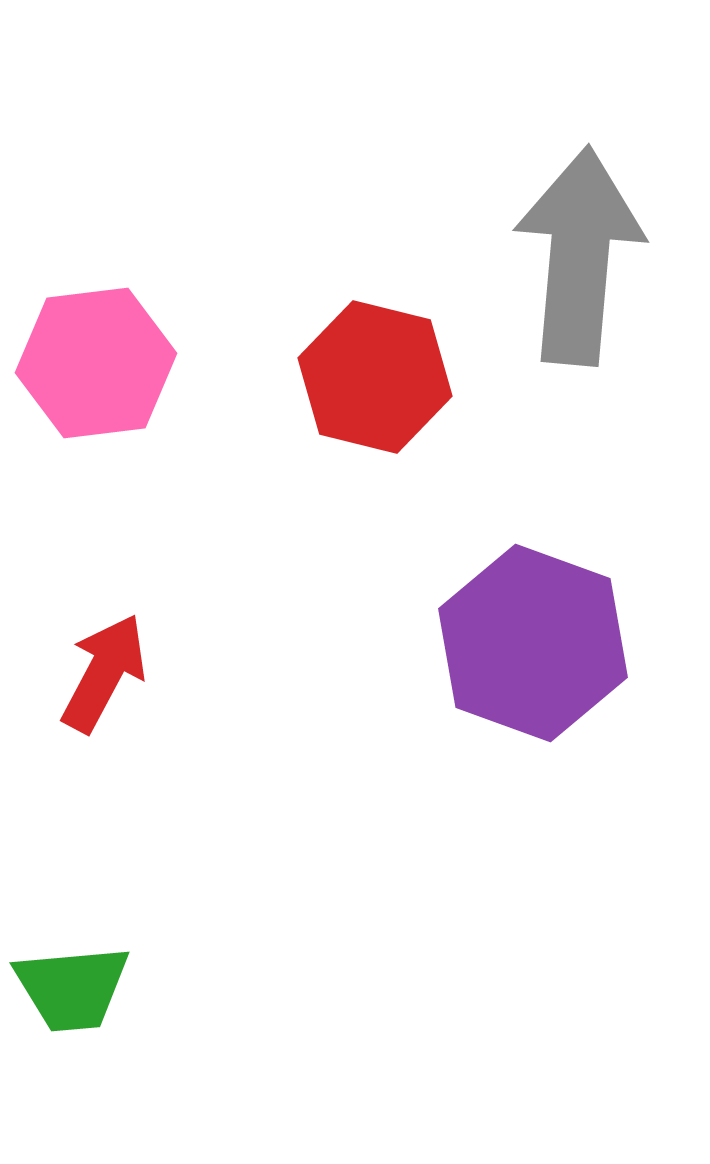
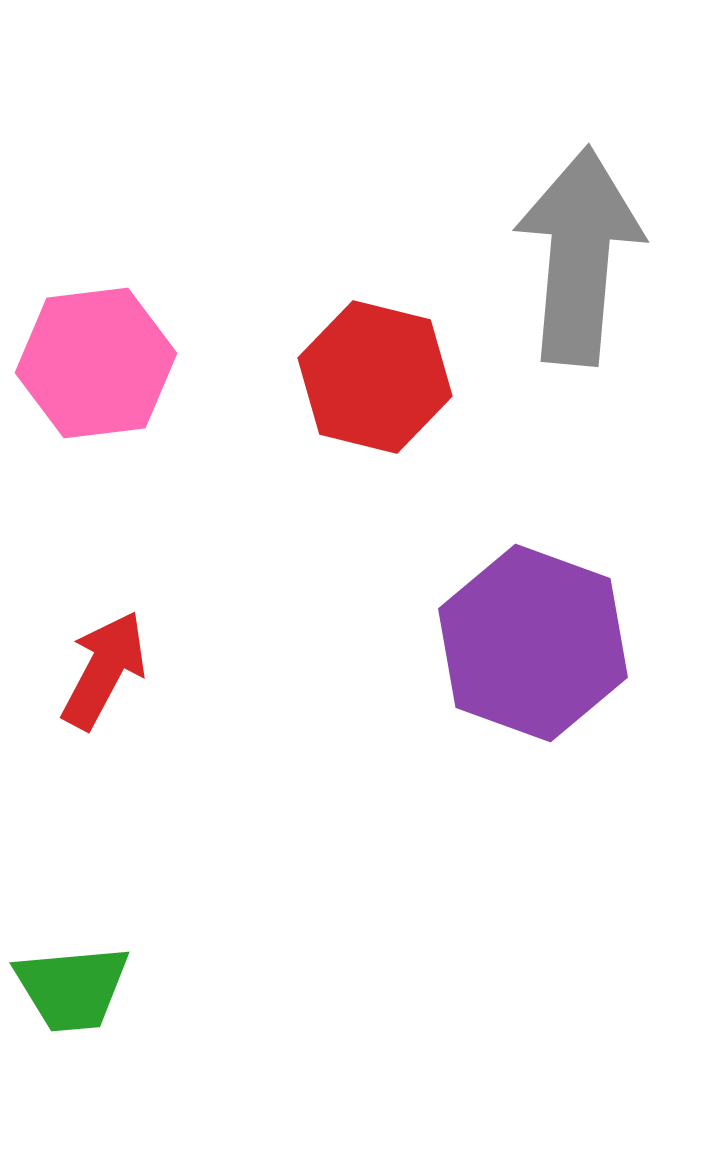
red arrow: moved 3 px up
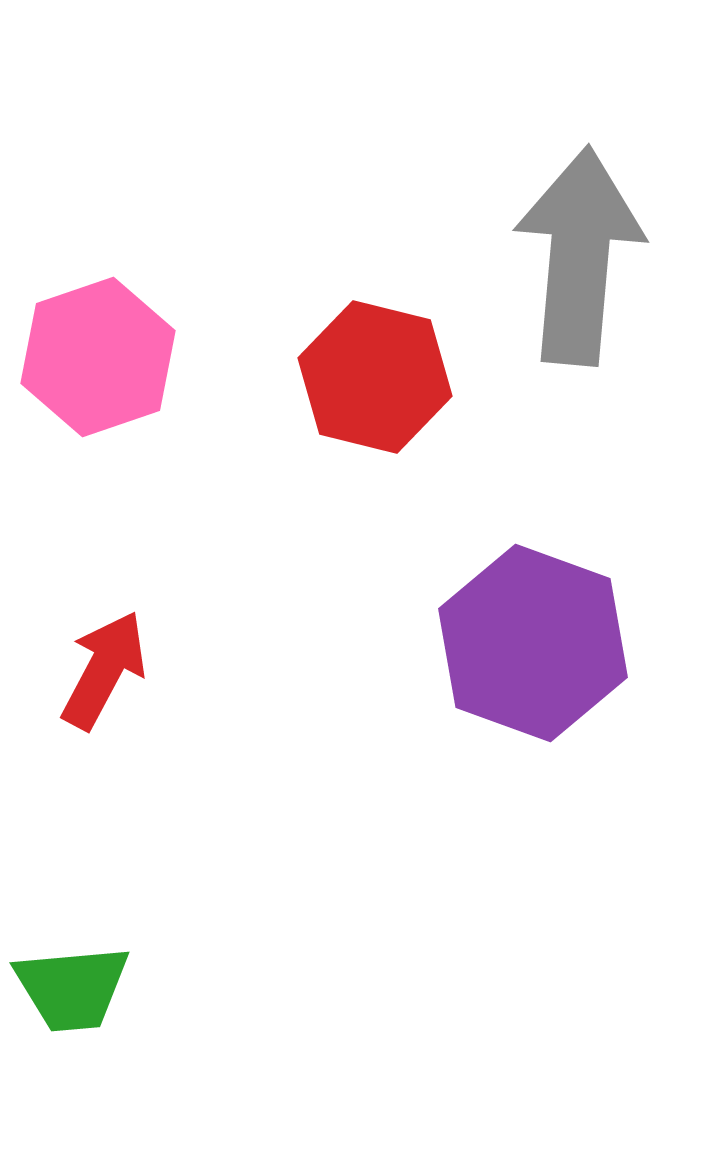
pink hexagon: moved 2 px right, 6 px up; rotated 12 degrees counterclockwise
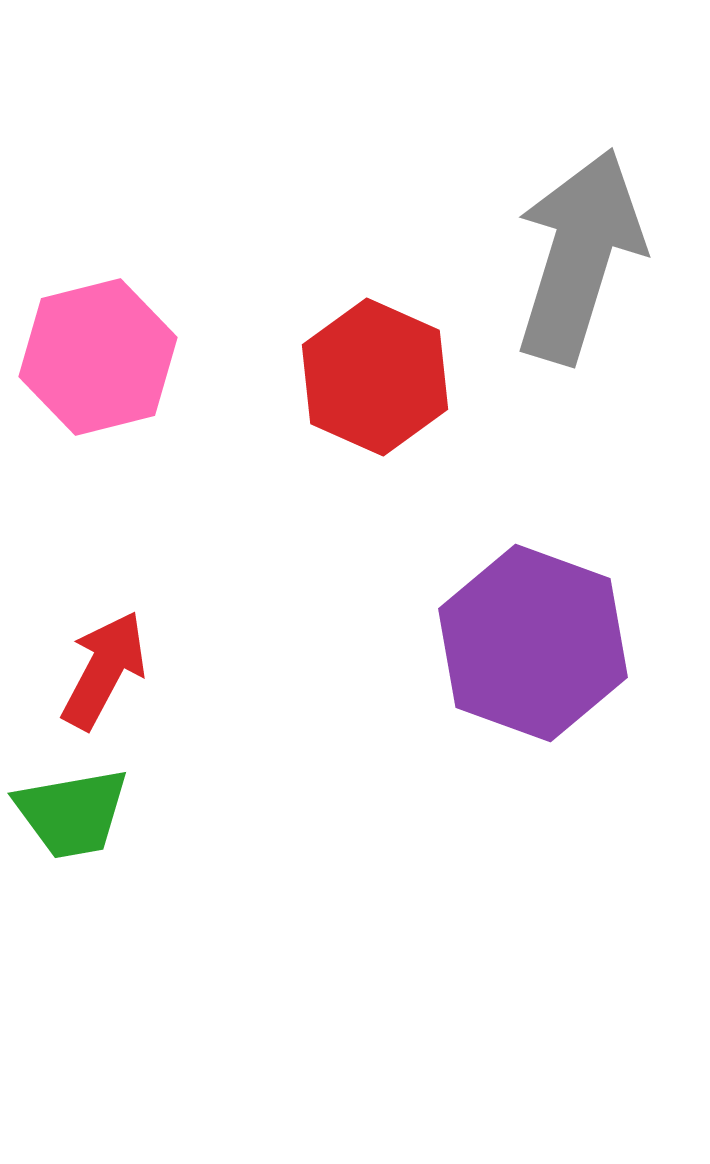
gray arrow: rotated 12 degrees clockwise
pink hexagon: rotated 5 degrees clockwise
red hexagon: rotated 10 degrees clockwise
green trapezoid: moved 175 px up; rotated 5 degrees counterclockwise
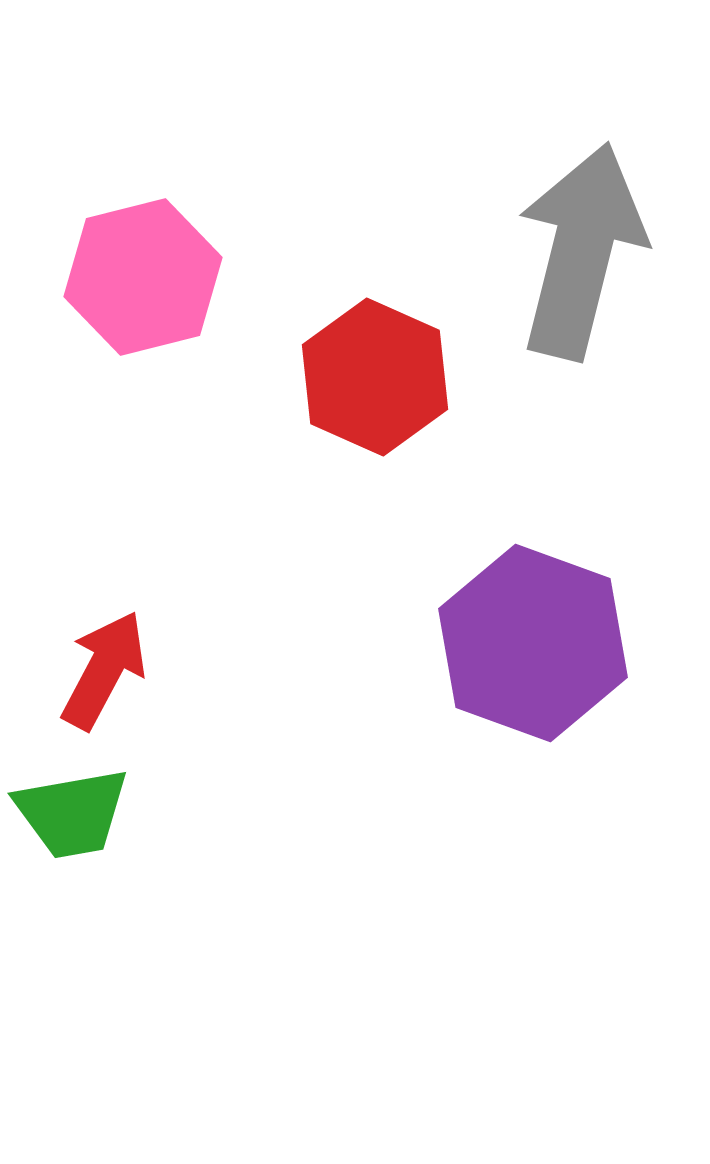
gray arrow: moved 2 px right, 5 px up; rotated 3 degrees counterclockwise
pink hexagon: moved 45 px right, 80 px up
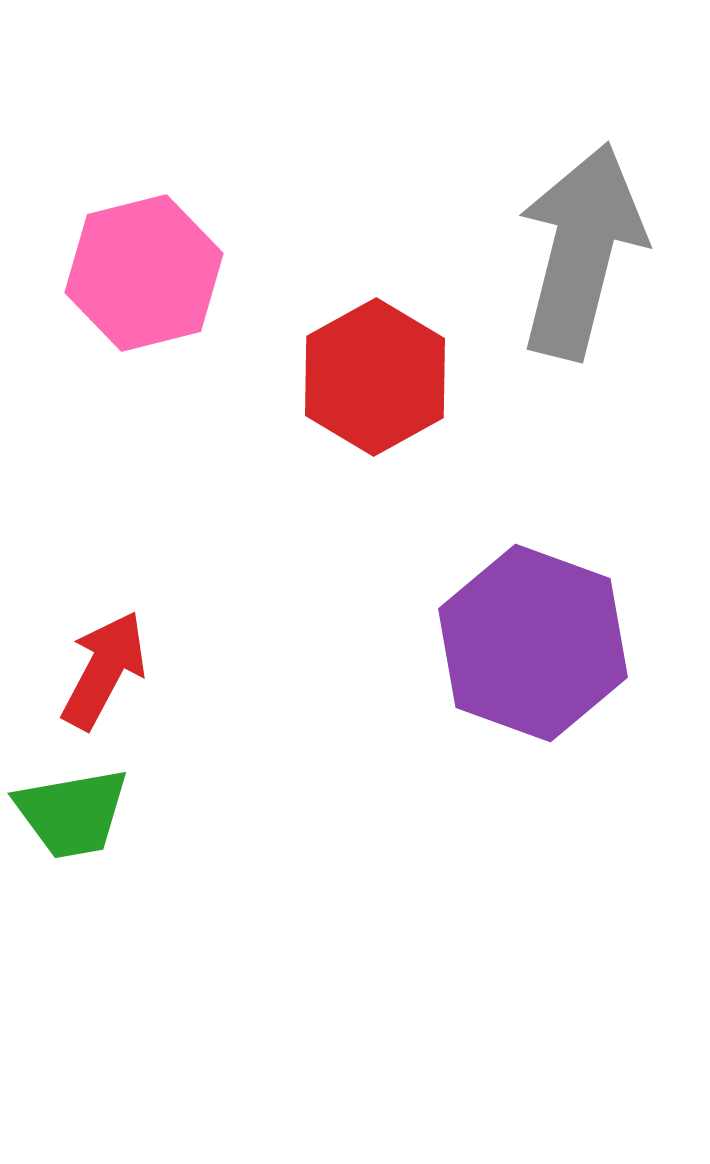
pink hexagon: moved 1 px right, 4 px up
red hexagon: rotated 7 degrees clockwise
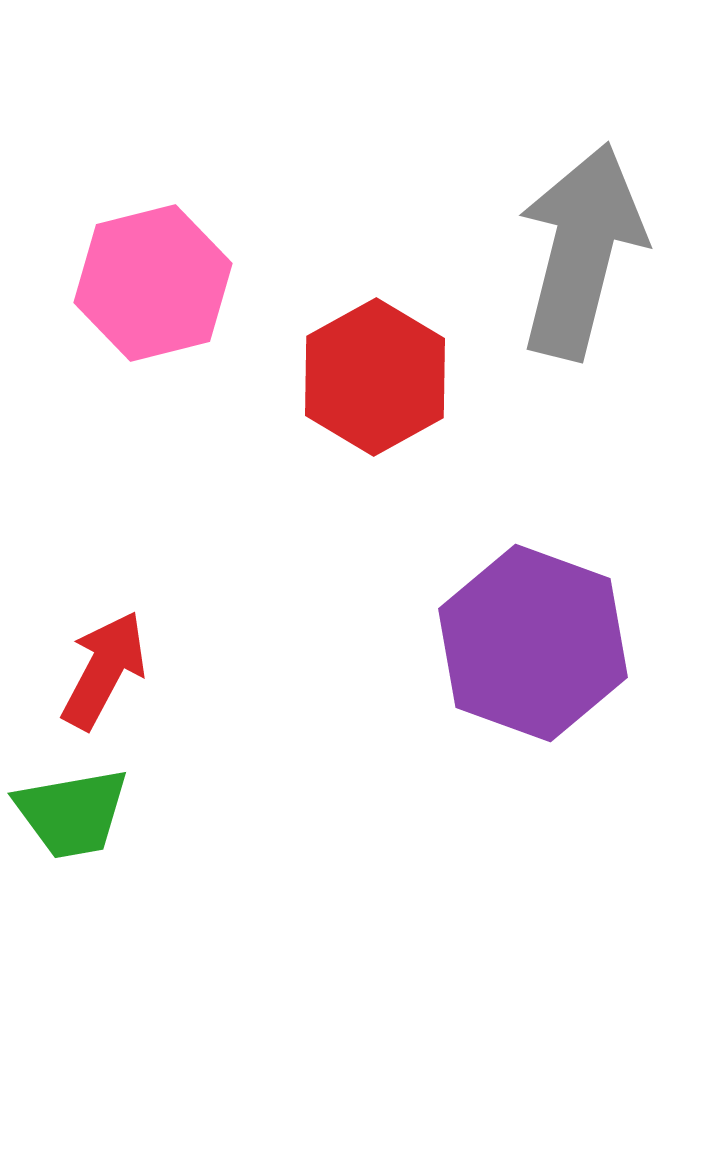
pink hexagon: moved 9 px right, 10 px down
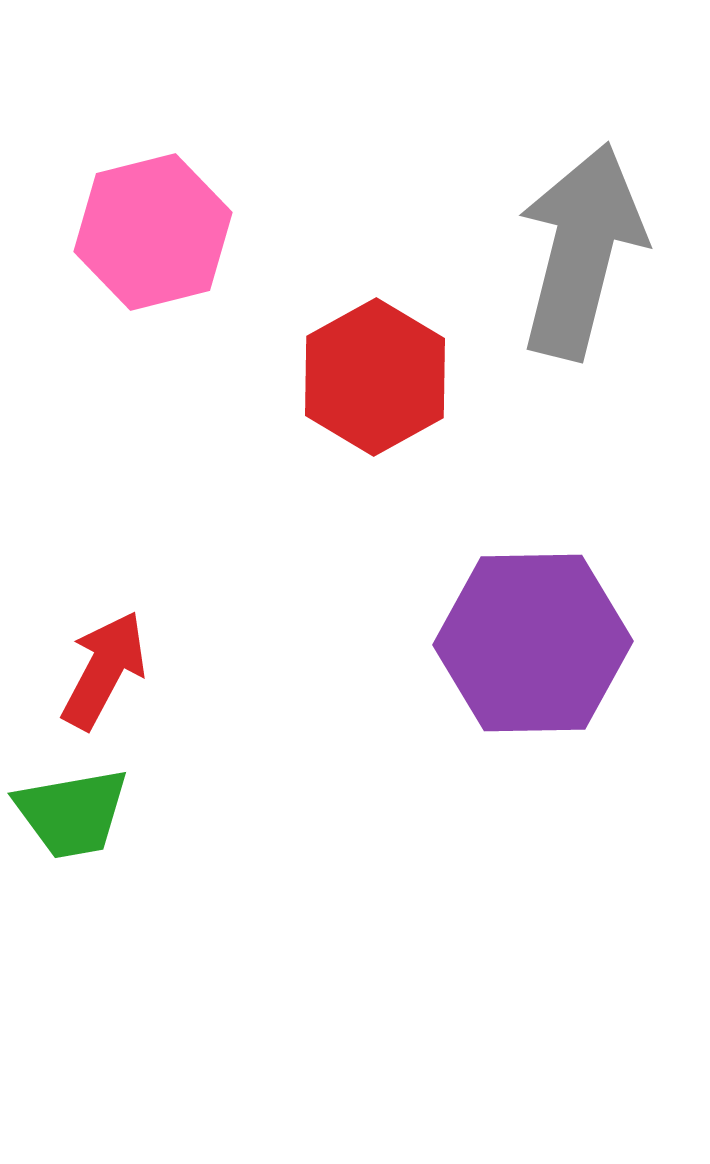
pink hexagon: moved 51 px up
purple hexagon: rotated 21 degrees counterclockwise
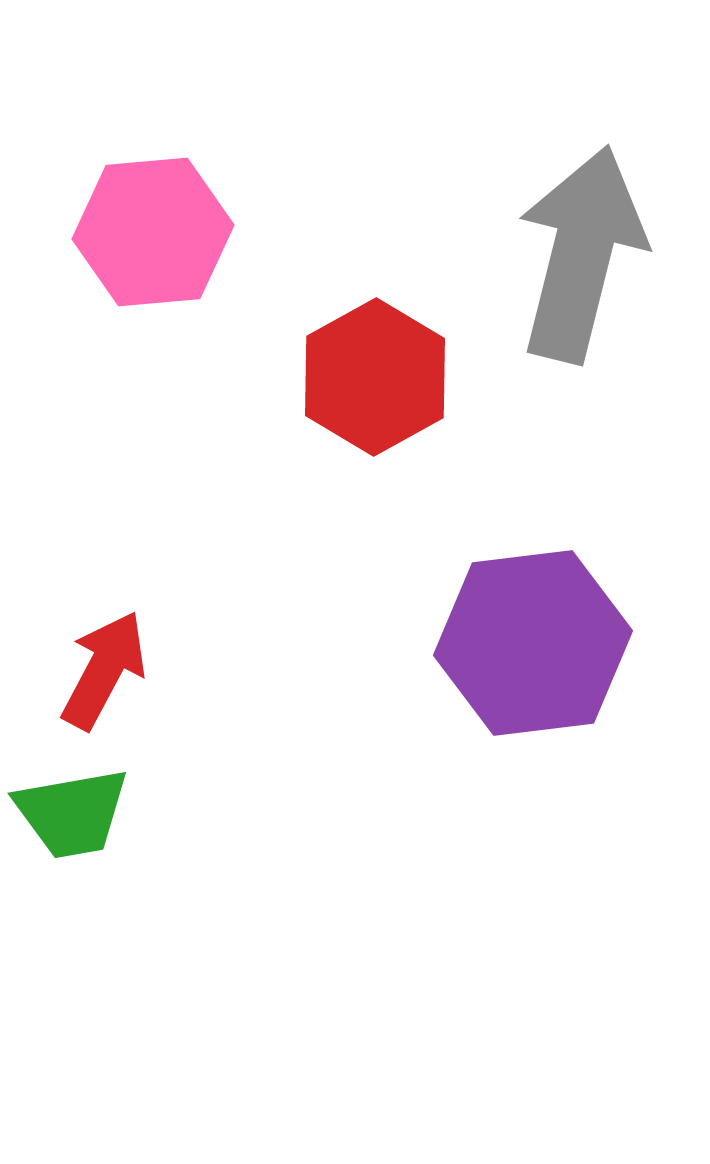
pink hexagon: rotated 9 degrees clockwise
gray arrow: moved 3 px down
purple hexagon: rotated 6 degrees counterclockwise
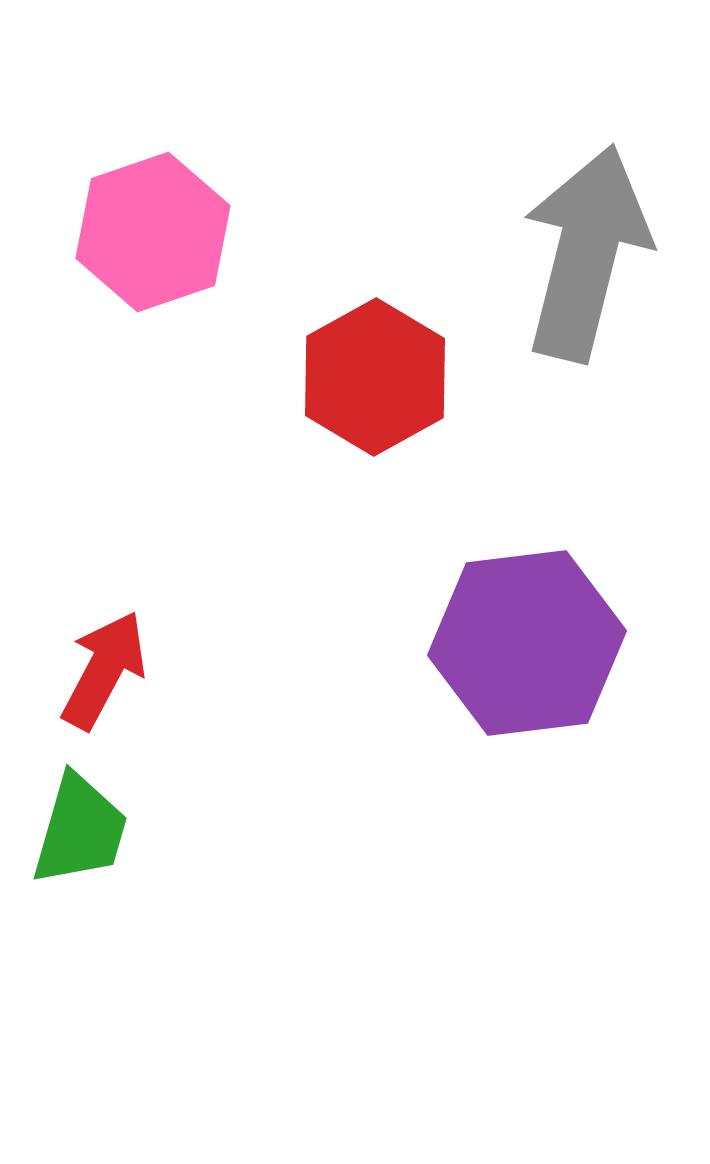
pink hexagon: rotated 14 degrees counterclockwise
gray arrow: moved 5 px right, 1 px up
purple hexagon: moved 6 px left
green trapezoid: moved 8 px right, 17 px down; rotated 64 degrees counterclockwise
